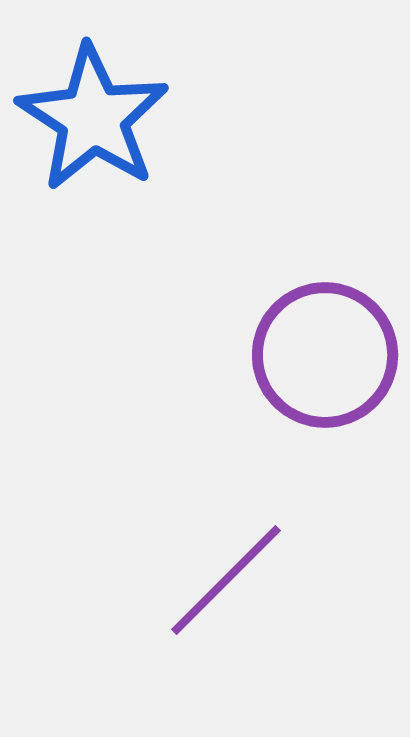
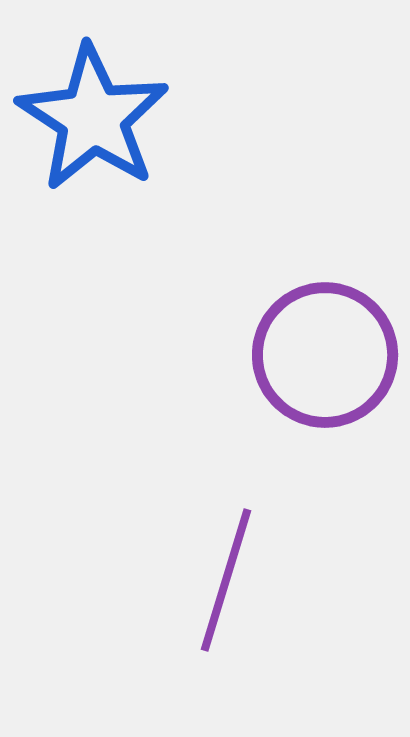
purple line: rotated 28 degrees counterclockwise
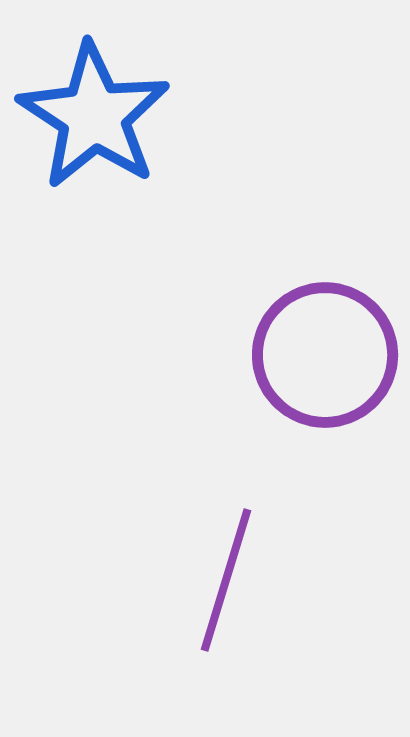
blue star: moved 1 px right, 2 px up
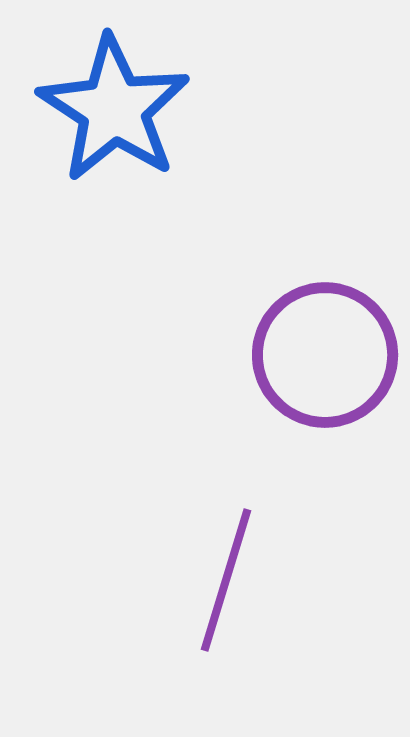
blue star: moved 20 px right, 7 px up
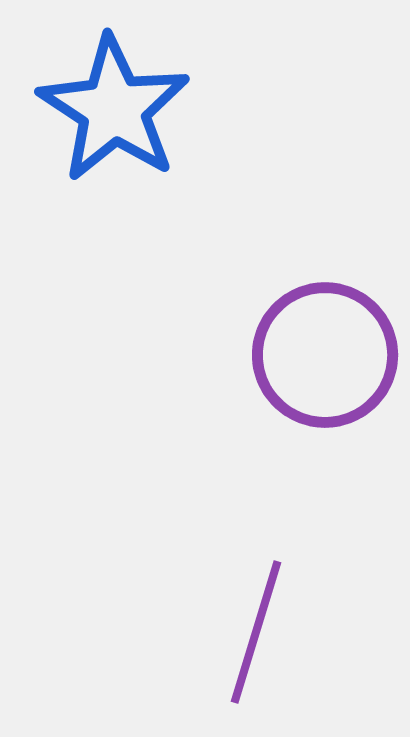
purple line: moved 30 px right, 52 px down
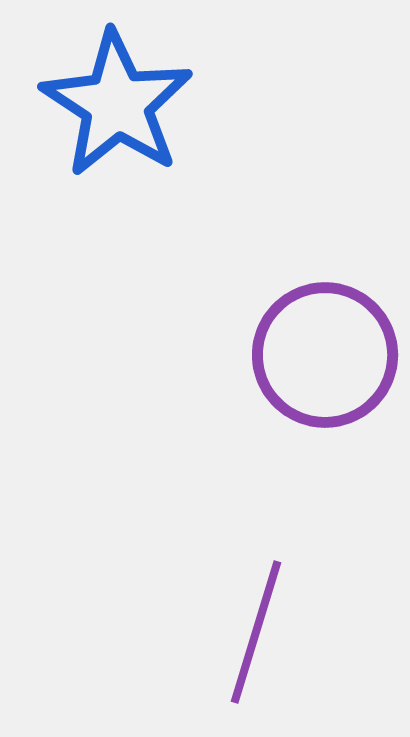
blue star: moved 3 px right, 5 px up
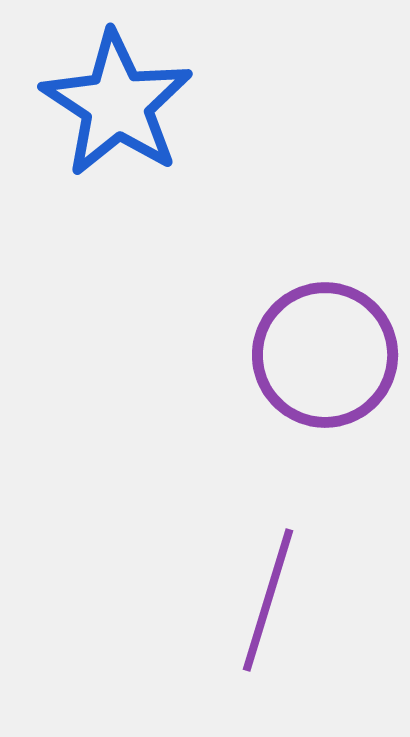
purple line: moved 12 px right, 32 px up
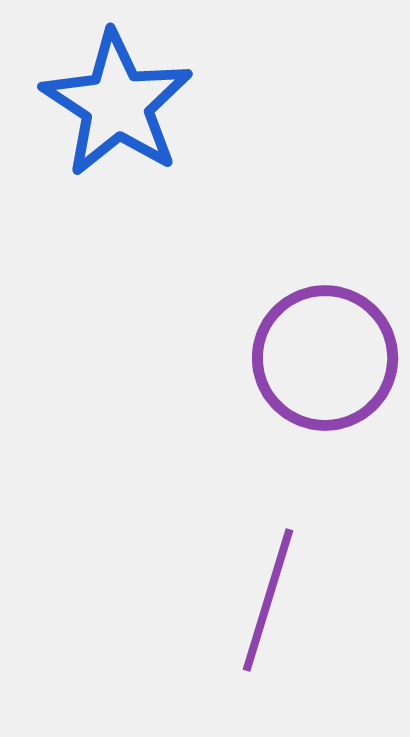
purple circle: moved 3 px down
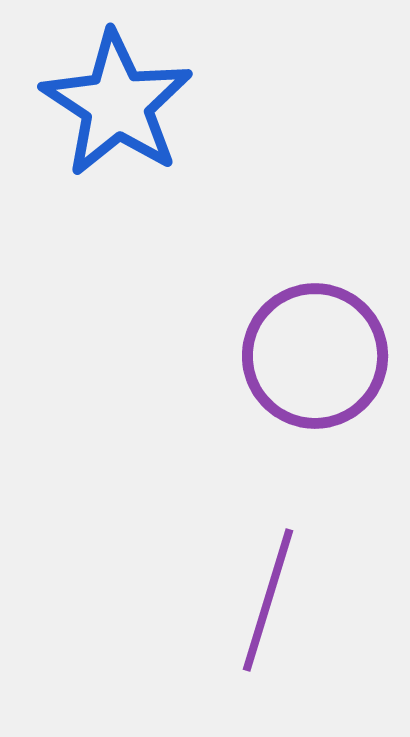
purple circle: moved 10 px left, 2 px up
